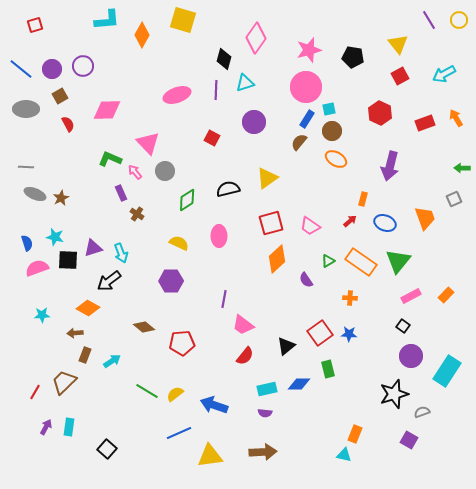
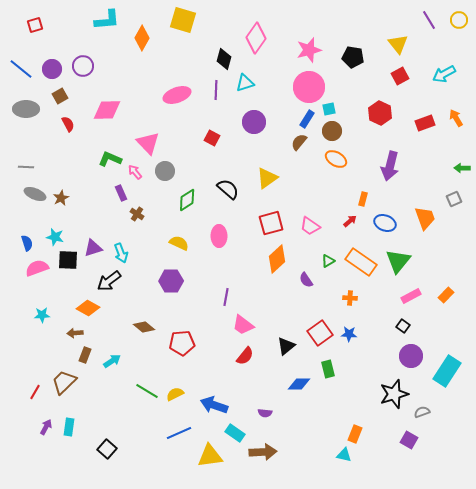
orange diamond at (142, 35): moved 3 px down
pink circle at (306, 87): moved 3 px right
black semicircle at (228, 189): rotated 55 degrees clockwise
purple line at (224, 299): moved 2 px right, 2 px up
cyan rectangle at (267, 389): moved 32 px left, 44 px down; rotated 48 degrees clockwise
yellow semicircle at (175, 394): rotated 12 degrees clockwise
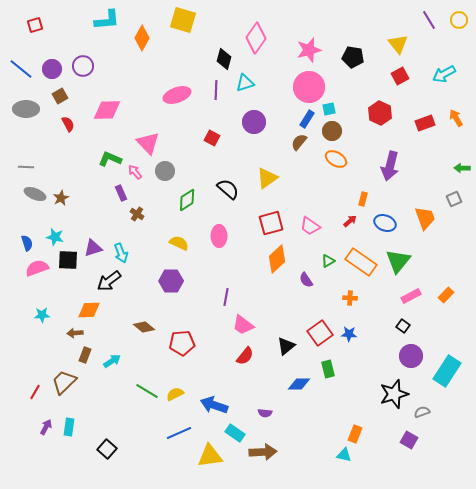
orange diamond at (88, 308): moved 1 px right, 2 px down; rotated 30 degrees counterclockwise
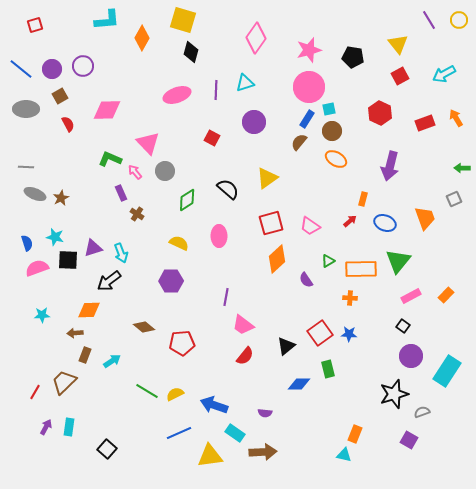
black diamond at (224, 59): moved 33 px left, 7 px up
orange rectangle at (361, 262): moved 7 px down; rotated 36 degrees counterclockwise
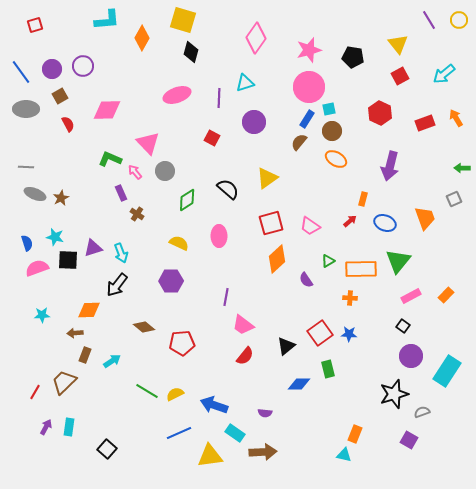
blue line at (21, 69): moved 3 px down; rotated 15 degrees clockwise
cyan arrow at (444, 74): rotated 10 degrees counterclockwise
purple line at (216, 90): moved 3 px right, 8 px down
black arrow at (109, 281): moved 8 px right, 4 px down; rotated 15 degrees counterclockwise
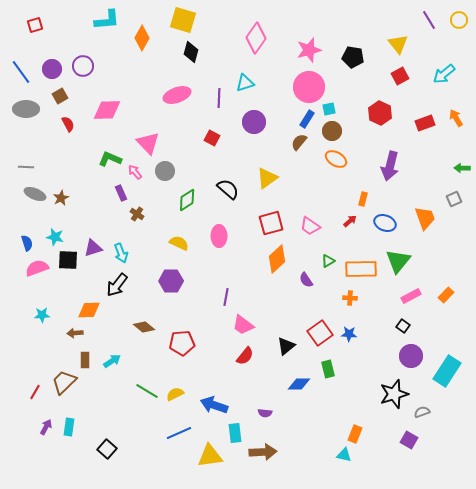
brown rectangle at (85, 355): moved 5 px down; rotated 21 degrees counterclockwise
cyan rectangle at (235, 433): rotated 48 degrees clockwise
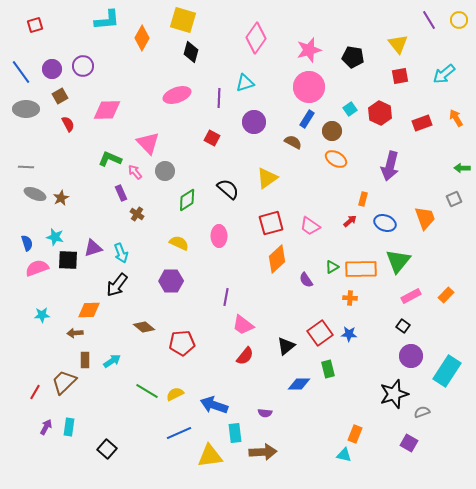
red square at (400, 76): rotated 18 degrees clockwise
cyan square at (329, 109): moved 21 px right; rotated 24 degrees counterclockwise
red rectangle at (425, 123): moved 3 px left
brown semicircle at (299, 142): moved 6 px left; rotated 78 degrees clockwise
green triangle at (328, 261): moved 4 px right, 6 px down
purple square at (409, 440): moved 3 px down
